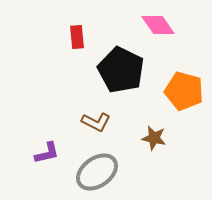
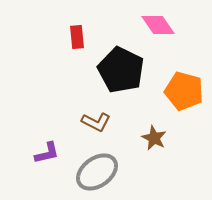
brown star: rotated 15 degrees clockwise
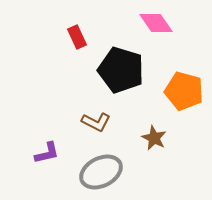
pink diamond: moved 2 px left, 2 px up
red rectangle: rotated 20 degrees counterclockwise
black pentagon: rotated 9 degrees counterclockwise
gray ellipse: moved 4 px right; rotated 9 degrees clockwise
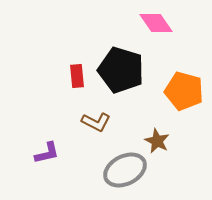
red rectangle: moved 39 px down; rotated 20 degrees clockwise
brown star: moved 3 px right, 3 px down
gray ellipse: moved 24 px right, 2 px up
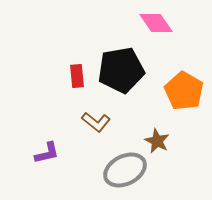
black pentagon: rotated 27 degrees counterclockwise
orange pentagon: rotated 15 degrees clockwise
brown L-shape: rotated 12 degrees clockwise
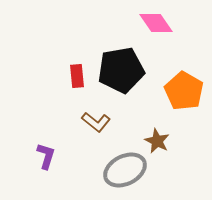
purple L-shape: moved 1 px left, 3 px down; rotated 60 degrees counterclockwise
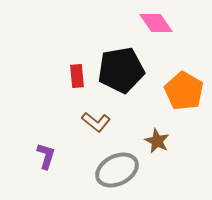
gray ellipse: moved 8 px left
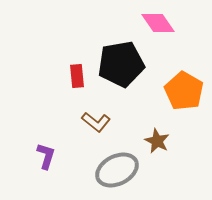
pink diamond: moved 2 px right
black pentagon: moved 6 px up
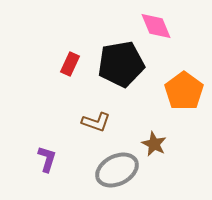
pink diamond: moved 2 px left, 3 px down; rotated 12 degrees clockwise
red rectangle: moved 7 px left, 12 px up; rotated 30 degrees clockwise
orange pentagon: rotated 6 degrees clockwise
brown L-shape: rotated 20 degrees counterclockwise
brown star: moved 3 px left, 3 px down
purple L-shape: moved 1 px right, 3 px down
